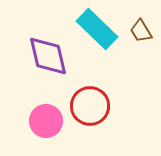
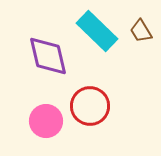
cyan rectangle: moved 2 px down
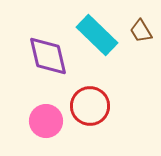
cyan rectangle: moved 4 px down
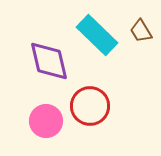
purple diamond: moved 1 px right, 5 px down
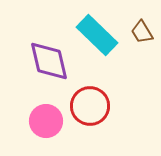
brown trapezoid: moved 1 px right, 1 px down
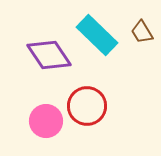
purple diamond: moved 6 px up; rotated 21 degrees counterclockwise
red circle: moved 3 px left
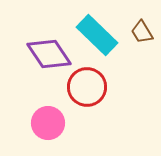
purple diamond: moved 1 px up
red circle: moved 19 px up
pink circle: moved 2 px right, 2 px down
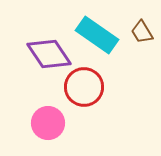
cyan rectangle: rotated 9 degrees counterclockwise
red circle: moved 3 px left
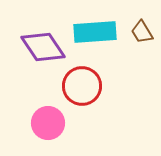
cyan rectangle: moved 2 px left, 3 px up; rotated 39 degrees counterclockwise
purple diamond: moved 6 px left, 7 px up
red circle: moved 2 px left, 1 px up
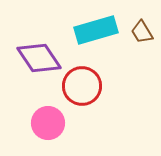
cyan rectangle: moved 1 px right, 2 px up; rotated 12 degrees counterclockwise
purple diamond: moved 4 px left, 11 px down
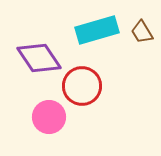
cyan rectangle: moved 1 px right
pink circle: moved 1 px right, 6 px up
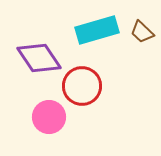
brown trapezoid: rotated 15 degrees counterclockwise
